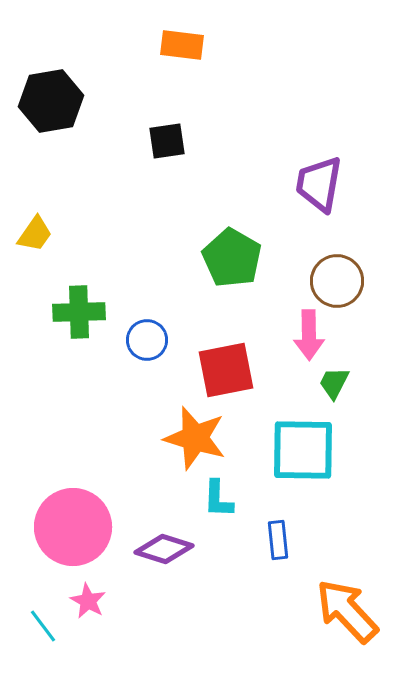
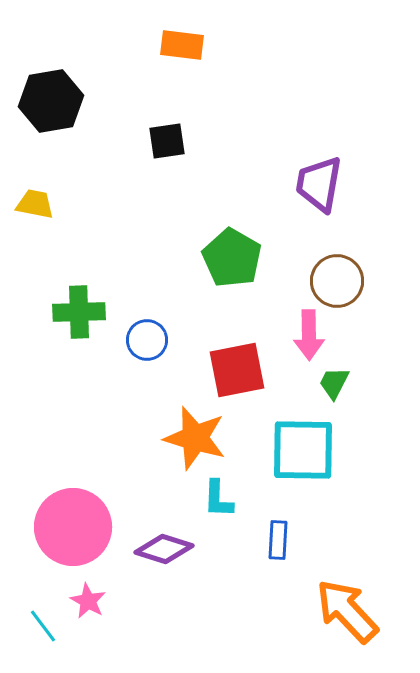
yellow trapezoid: moved 30 px up; rotated 114 degrees counterclockwise
red square: moved 11 px right
blue rectangle: rotated 9 degrees clockwise
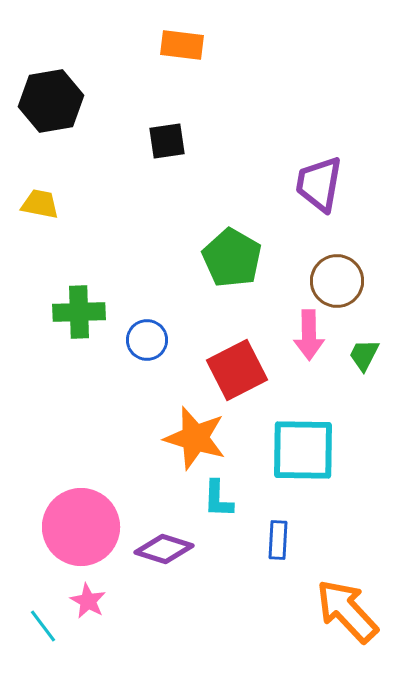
yellow trapezoid: moved 5 px right
red square: rotated 16 degrees counterclockwise
green trapezoid: moved 30 px right, 28 px up
pink circle: moved 8 px right
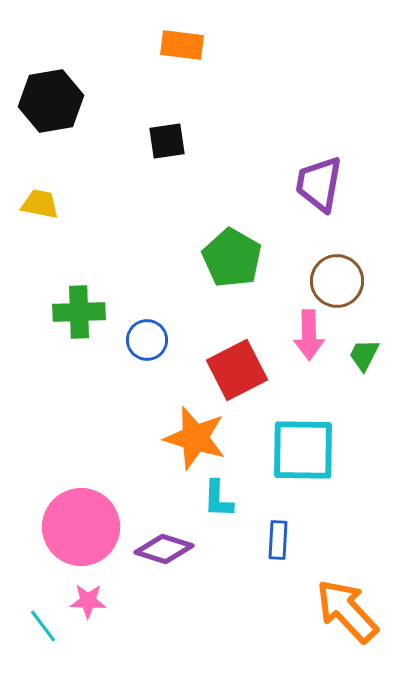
pink star: rotated 27 degrees counterclockwise
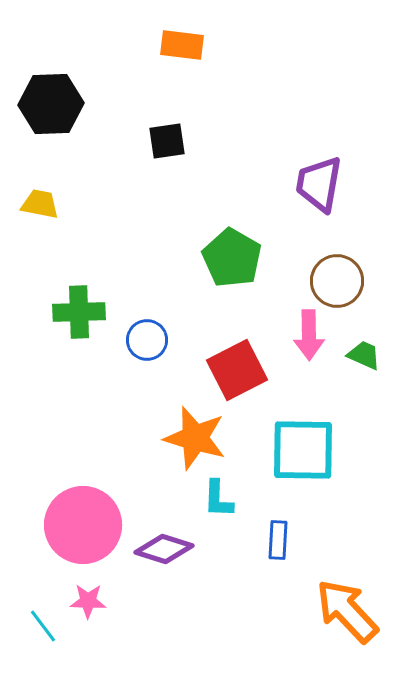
black hexagon: moved 3 px down; rotated 8 degrees clockwise
green trapezoid: rotated 87 degrees clockwise
pink circle: moved 2 px right, 2 px up
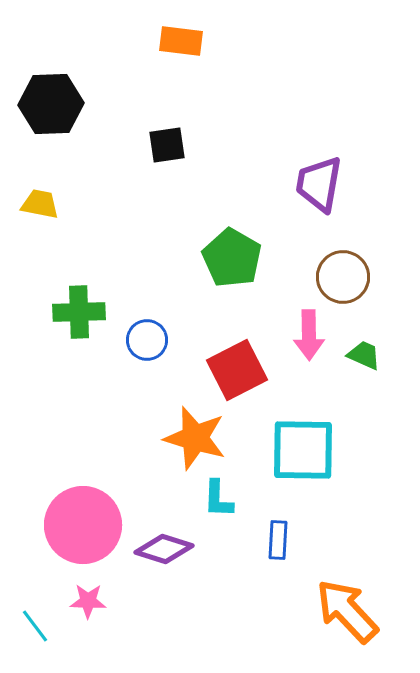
orange rectangle: moved 1 px left, 4 px up
black square: moved 4 px down
brown circle: moved 6 px right, 4 px up
cyan line: moved 8 px left
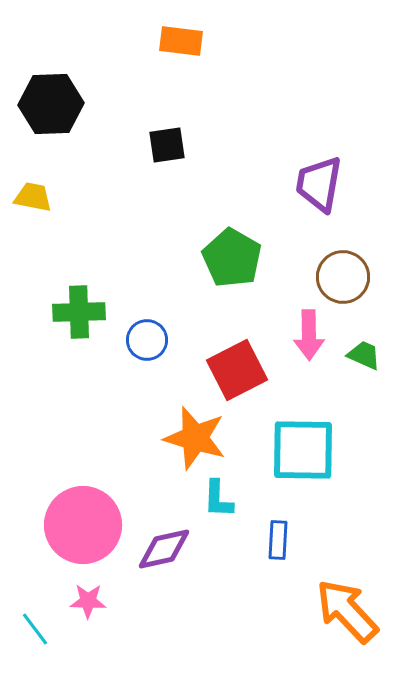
yellow trapezoid: moved 7 px left, 7 px up
purple diamond: rotated 30 degrees counterclockwise
cyan line: moved 3 px down
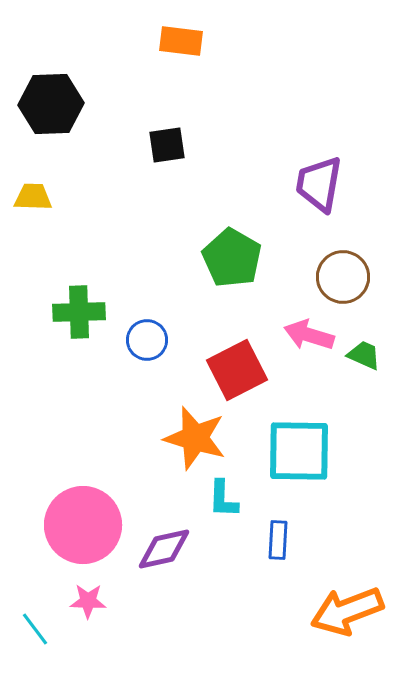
yellow trapezoid: rotated 9 degrees counterclockwise
pink arrow: rotated 108 degrees clockwise
cyan square: moved 4 px left, 1 px down
cyan L-shape: moved 5 px right
orange arrow: rotated 68 degrees counterclockwise
